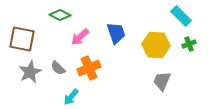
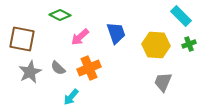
gray trapezoid: moved 1 px right, 1 px down
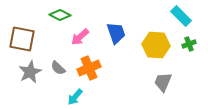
cyan arrow: moved 4 px right
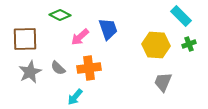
blue trapezoid: moved 8 px left, 4 px up
brown square: moved 3 px right; rotated 12 degrees counterclockwise
orange cross: rotated 15 degrees clockwise
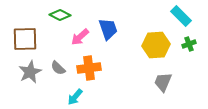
yellow hexagon: rotated 8 degrees counterclockwise
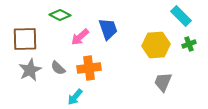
gray star: moved 2 px up
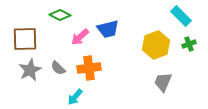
blue trapezoid: rotated 95 degrees clockwise
yellow hexagon: rotated 16 degrees counterclockwise
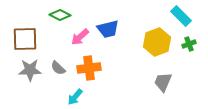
yellow hexagon: moved 1 px right, 3 px up
gray star: rotated 25 degrees clockwise
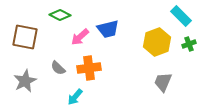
brown square: moved 2 px up; rotated 12 degrees clockwise
gray star: moved 5 px left, 11 px down; rotated 25 degrees counterclockwise
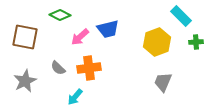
green cross: moved 7 px right, 2 px up; rotated 16 degrees clockwise
